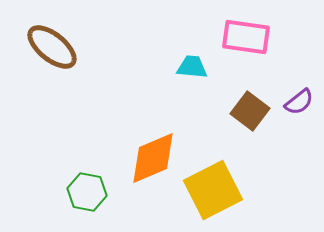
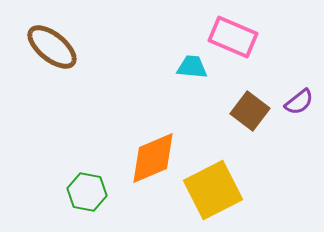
pink rectangle: moved 13 px left; rotated 15 degrees clockwise
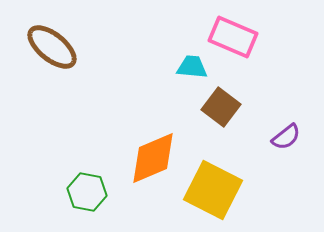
purple semicircle: moved 13 px left, 35 px down
brown square: moved 29 px left, 4 px up
yellow square: rotated 36 degrees counterclockwise
